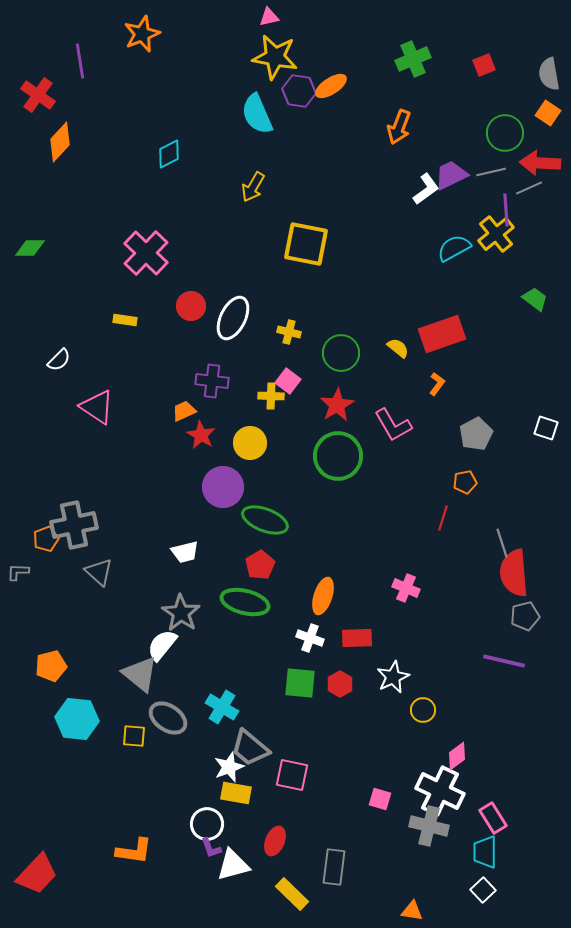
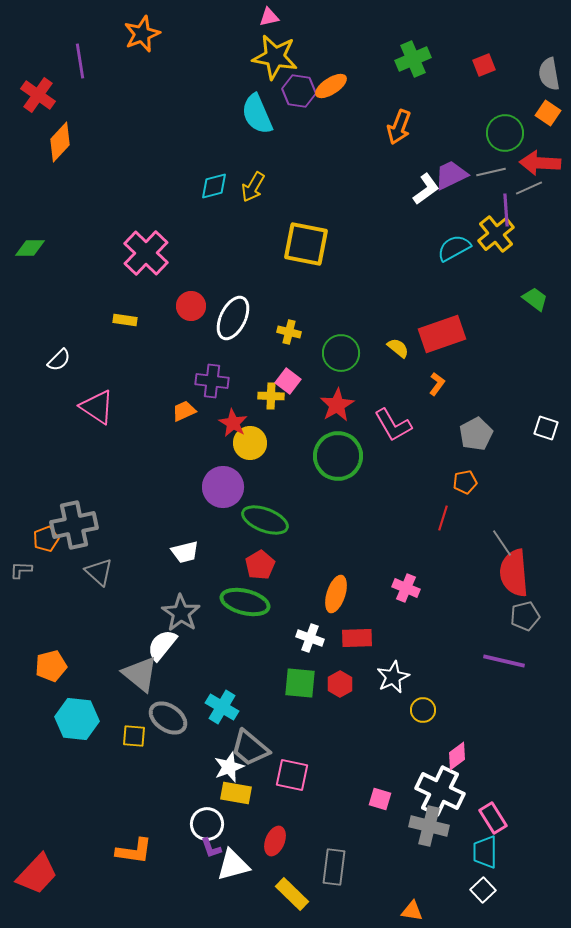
cyan diamond at (169, 154): moved 45 px right, 32 px down; rotated 12 degrees clockwise
red star at (201, 435): moved 32 px right, 12 px up
gray line at (502, 543): rotated 16 degrees counterclockwise
gray L-shape at (18, 572): moved 3 px right, 2 px up
orange ellipse at (323, 596): moved 13 px right, 2 px up
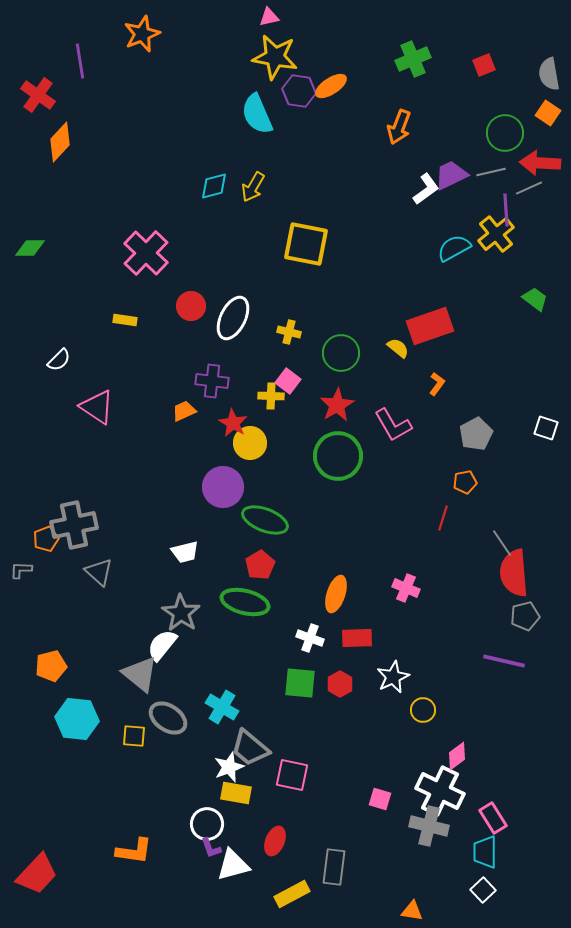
red rectangle at (442, 334): moved 12 px left, 8 px up
yellow rectangle at (292, 894): rotated 72 degrees counterclockwise
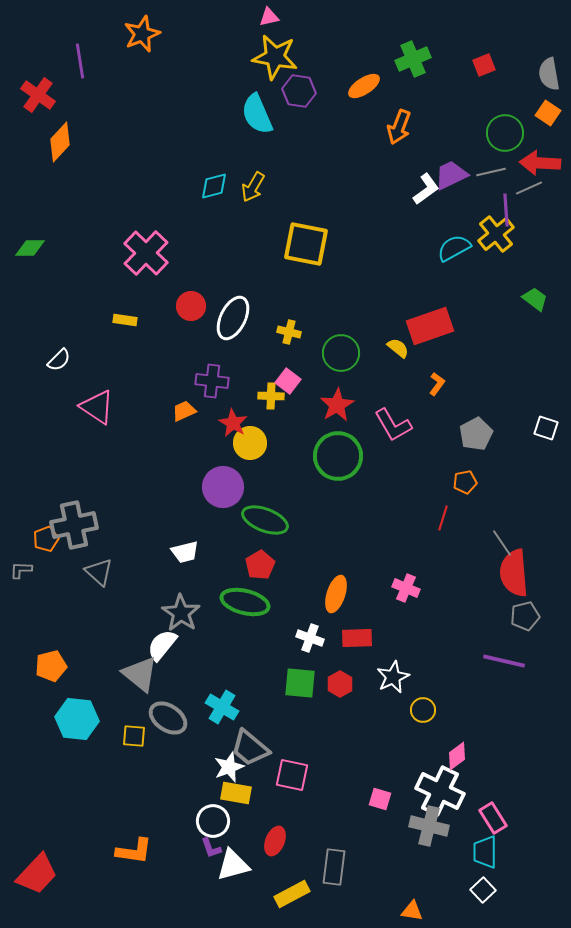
orange ellipse at (331, 86): moved 33 px right
white circle at (207, 824): moved 6 px right, 3 px up
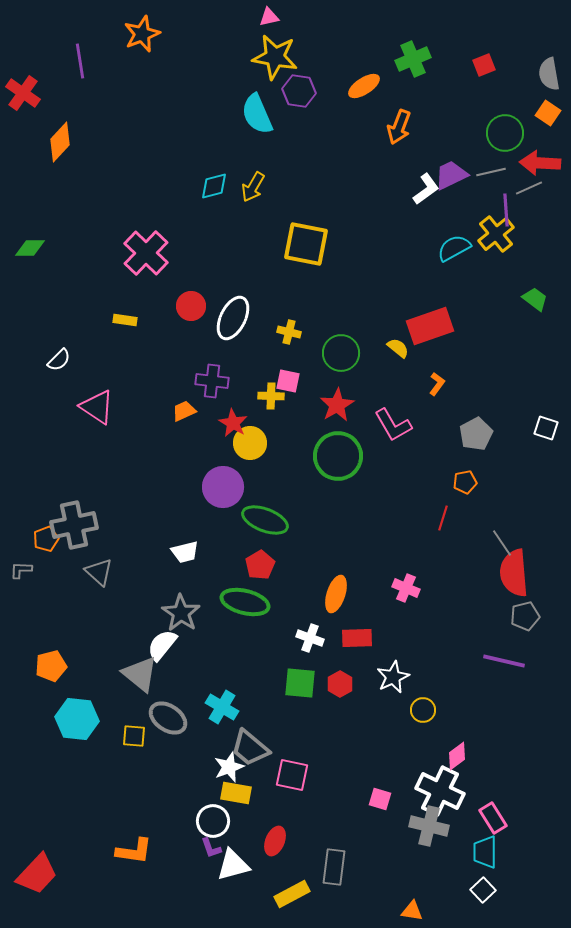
red cross at (38, 95): moved 15 px left, 2 px up
pink square at (288, 381): rotated 25 degrees counterclockwise
